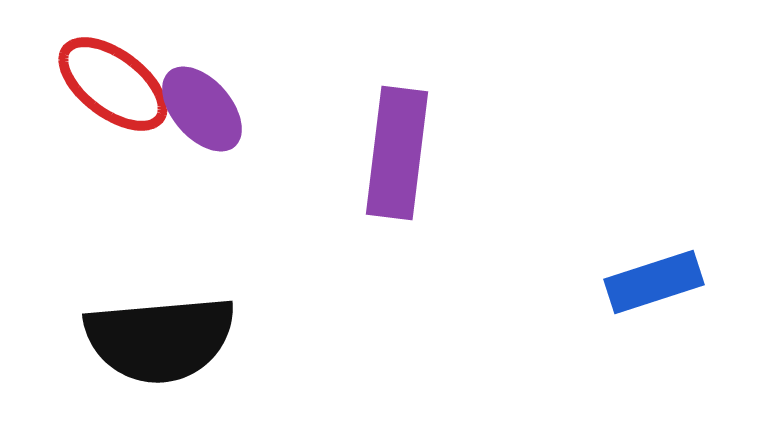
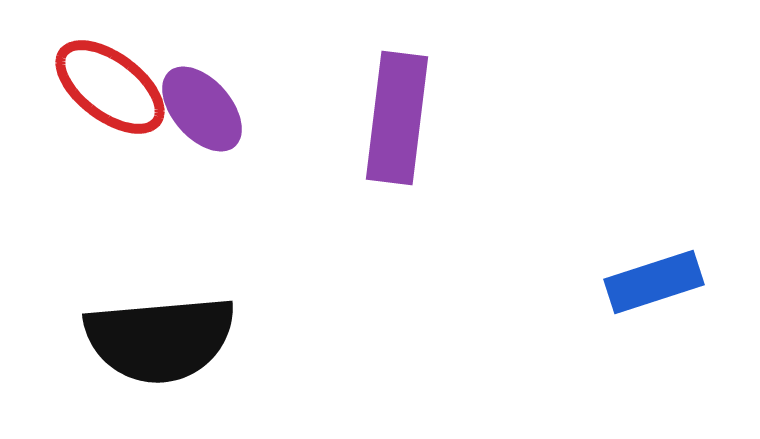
red ellipse: moved 3 px left, 3 px down
purple rectangle: moved 35 px up
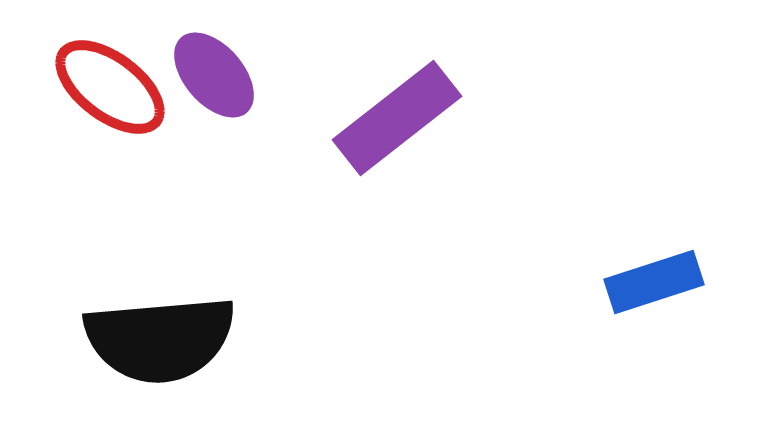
purple ellipse: moved 12 px right, 34 px up
purple rectangle: rotated 45 degrees clockwise
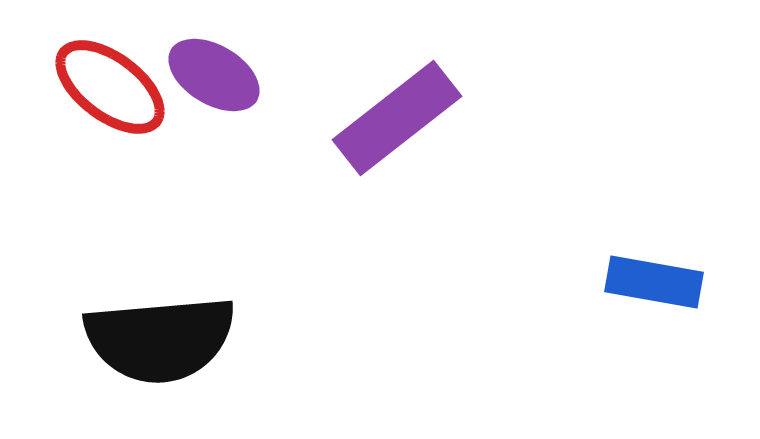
purple ellipse: rotated 18 degrees counterclockwise
blue rectangle: rotated 28 degrees clockwise
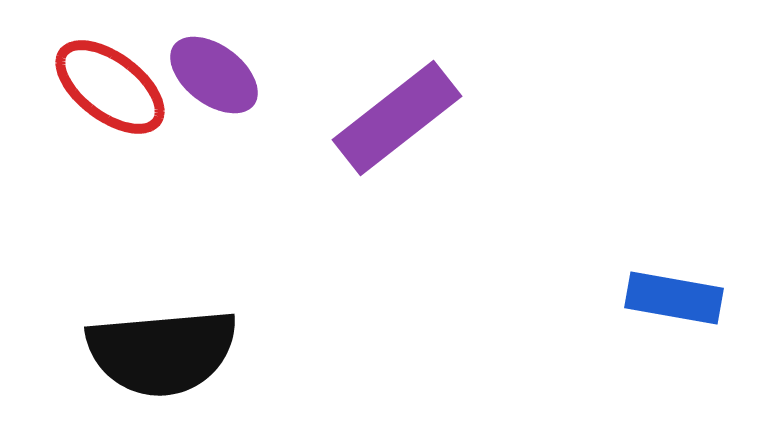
purple ellipse: rotated 6 degrees clockwise
blue rectangle: moved 20 px right, 16 px down
black semicircle: moved 2 px right, 13 px down
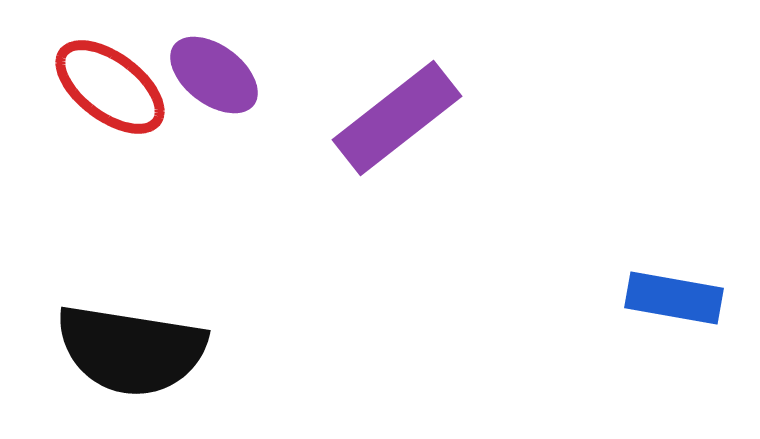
black semicircle: moved 31 px left, 2 px up; rotated 14 degrees clockwise
